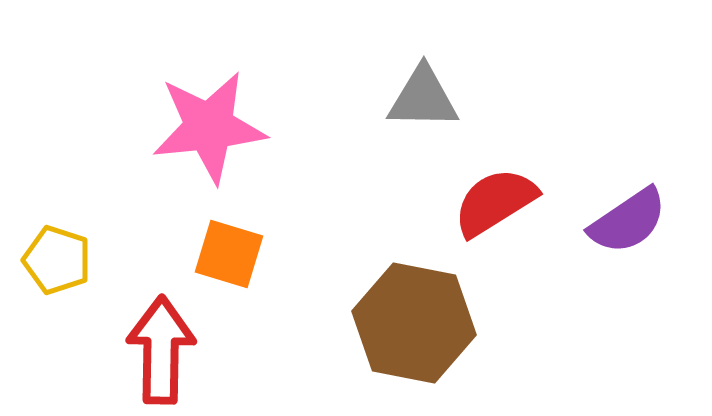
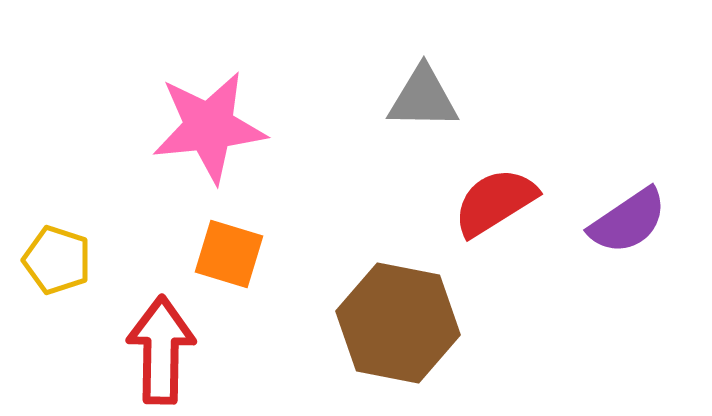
brown hexagon: moved 16 px left
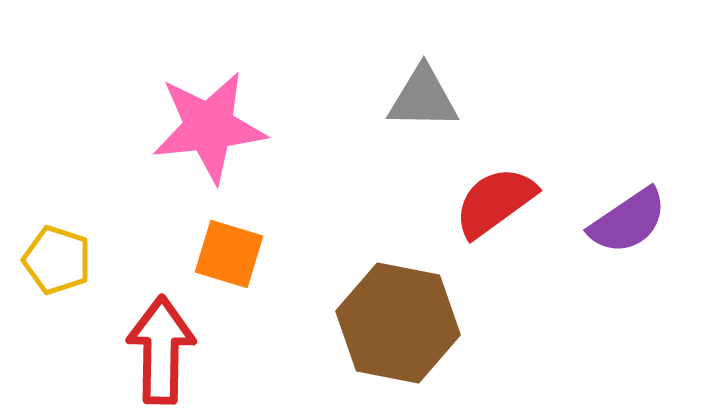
red semicircle: rotated 4 degrees counterclockwise
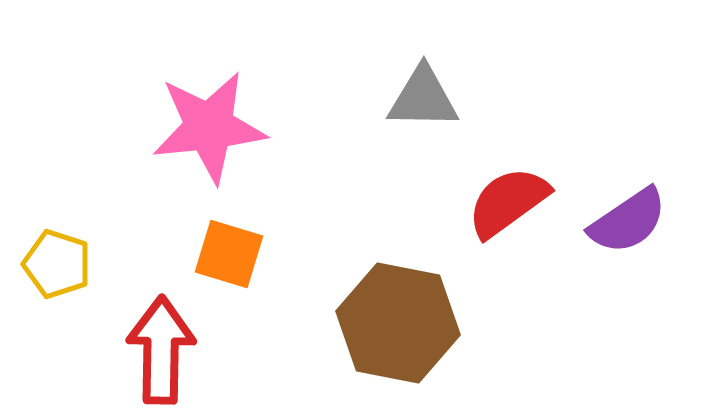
red semicircle: moved 13 px right
yellow pentagon: moved 4 px down
